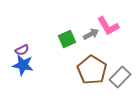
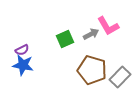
green square: moved 2 px left
brown pentagon: rotated 16 degrees counterclockwise
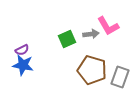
gray arrow: rotated 21 degrees clockwise
green square: moved 2 px right
gray rectangle: rotated 25 degrees counterclockwise
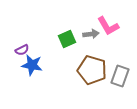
blue star: moved 9 px right
gray rectangle: moved 1 px up
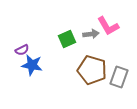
gray rectangle: moved 1 px left, 1 px down
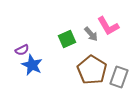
gray arrow: rotated 56 degrees clockwise
blue star: rotated 15 degrees clockwise
brown pentagon: rotated 16 degrees clockwise
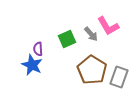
purple semicircle: moved 16 px right, 1 px up; rotated 112 degrees clockwise
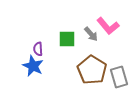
pink L-shape: rotated 10 degrees counterclockwise
green square: rotated 24 degrees clockwise
blue star: moved 1 px right, 1 px down
gray rectangle: rotated 35 degrees counterclockwise
